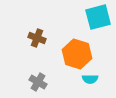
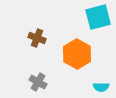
orange hexagon: rotated 12 degrees clockwise
cyan semicircle: moved 11 px right, 8 px down
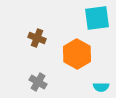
cyan square: moved 1 px left, 1 px down; rotated 8 degrees clockwise
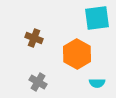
brown cross: moved 3 px left
cyan semicircle: moved 4 px left, 4 px up
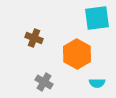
gray cross: moved 6 px right
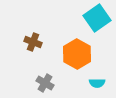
cyan square: rotated 28 degrees counterclockwise
brown cross: moved 1 px left, 4 px down
gray cross: moved 1 px right, 1 px down
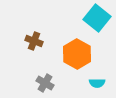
cyan square: rotated 16 degrees counterclockwise
brown cross: moved 1 px right, 1 px up
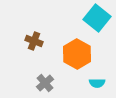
gray cross: rotated 18 degrees clockwise
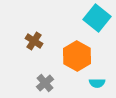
brown cross: rotated 12 degrees clockwise
orange hexagon: moved 2 px down
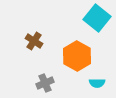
gray cross: rotated 18 degrees clockwise
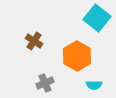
cyan semicircle: moved 3 px left, 2 px down
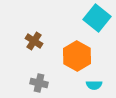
gray cross: moved 6 px left; rotated 36 degrees clockwise
